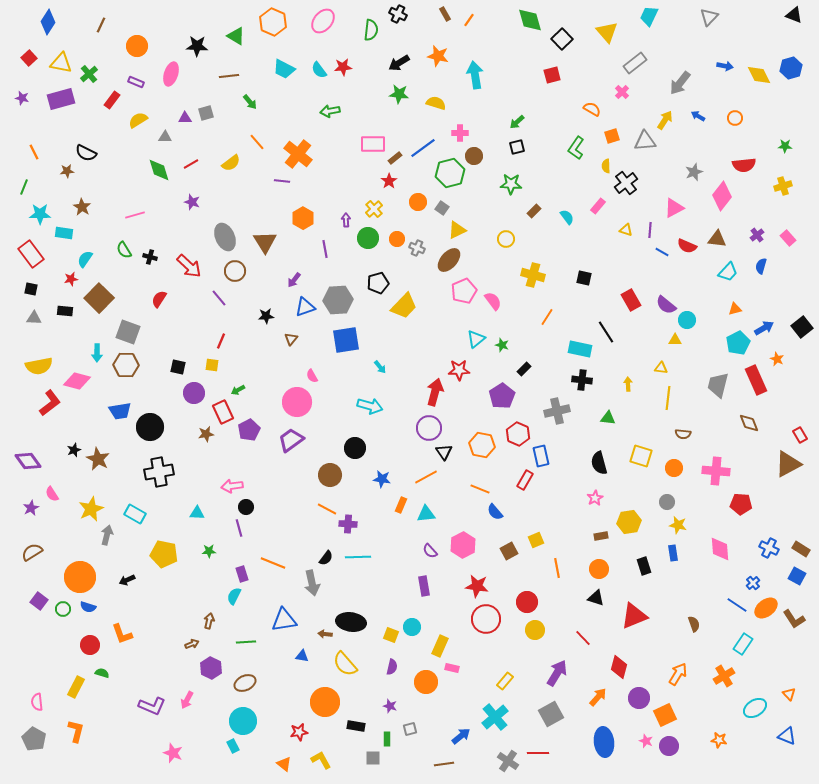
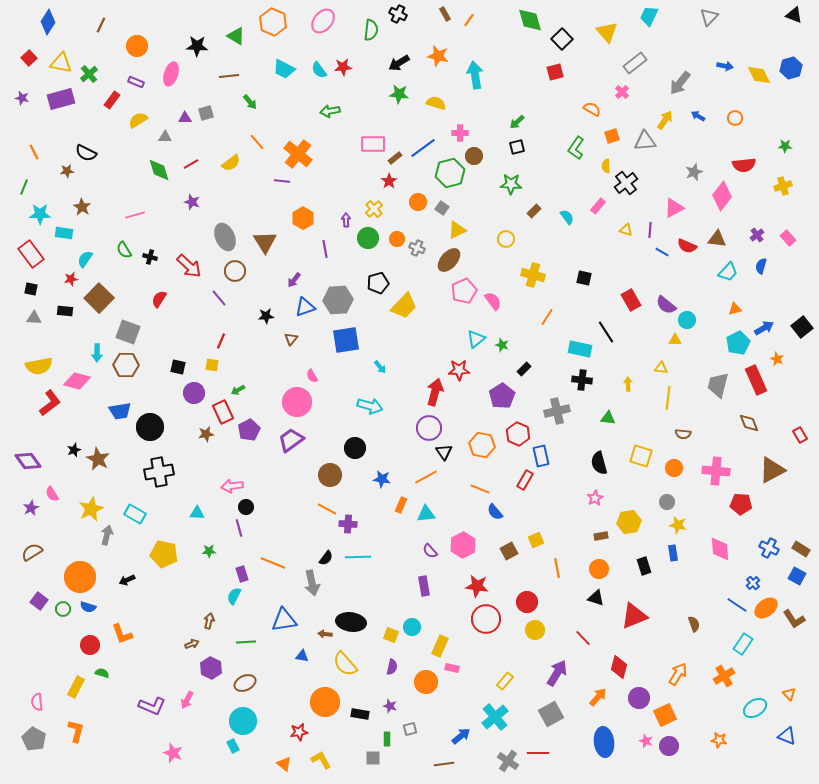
red square at (552, 75): moved 3 px right, 3 px up
brown triangle at (788, 464): moved 16 px left, 6 px down
black rectangle at (356, 726): moved 4 px right, 12 px up
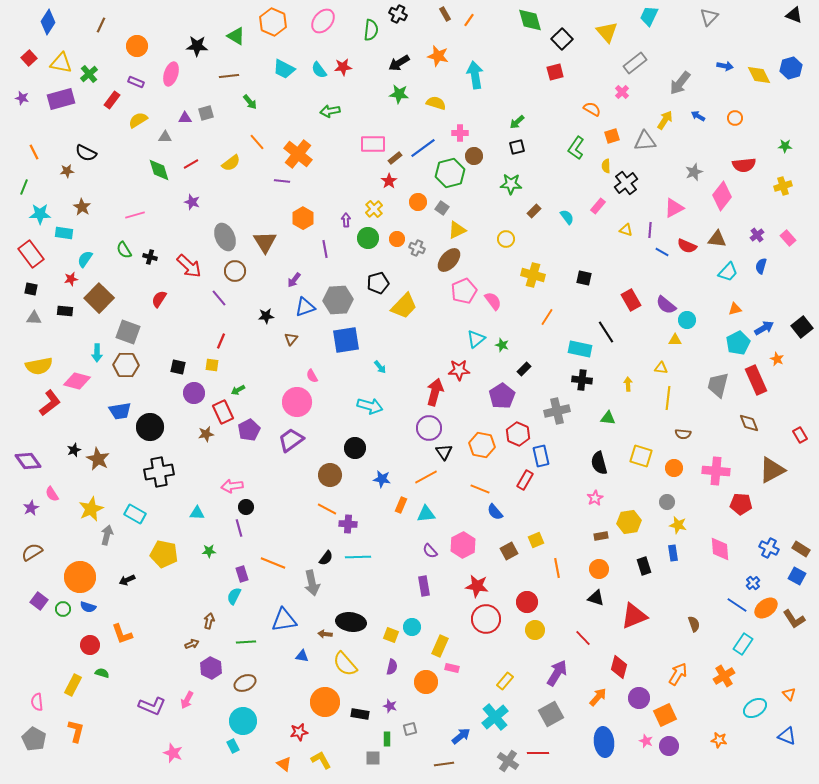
yellow rectangle at (76, 687): moved 3 px left, 2 px up
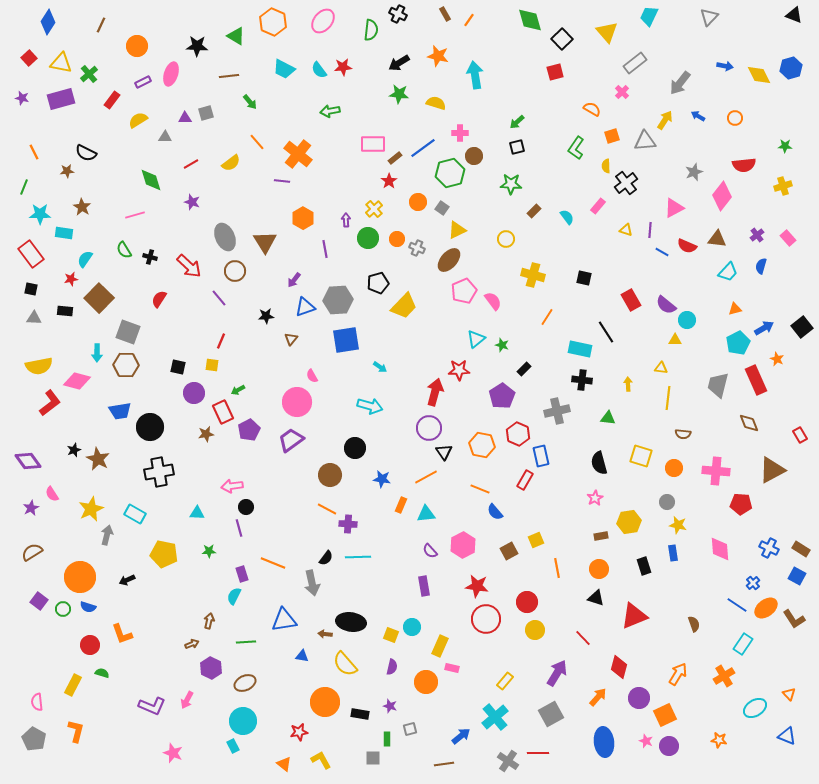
purple rectangle at (136, 82): moved 7 px right; rotated 49 degrees counterclockwise
green diamond at (159, 170): moved 8 px left, 10 px down
cyan arrow at (380, 367): rotated 16 degrees counterclockwise
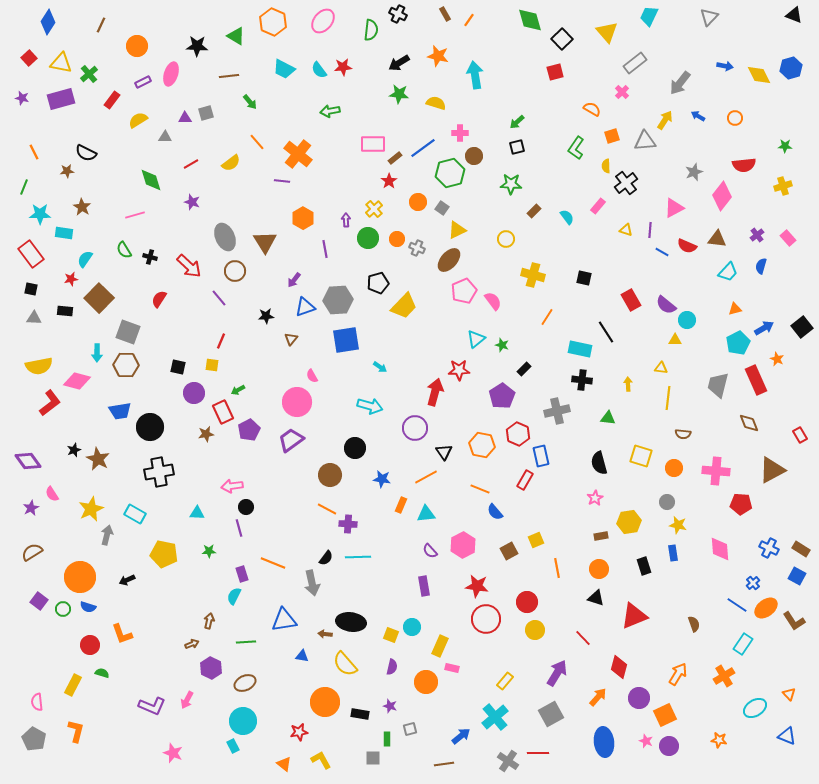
purple circle at (429, 428): moved 14 px left
brown L-shape at (794, 619): moved 2 px down
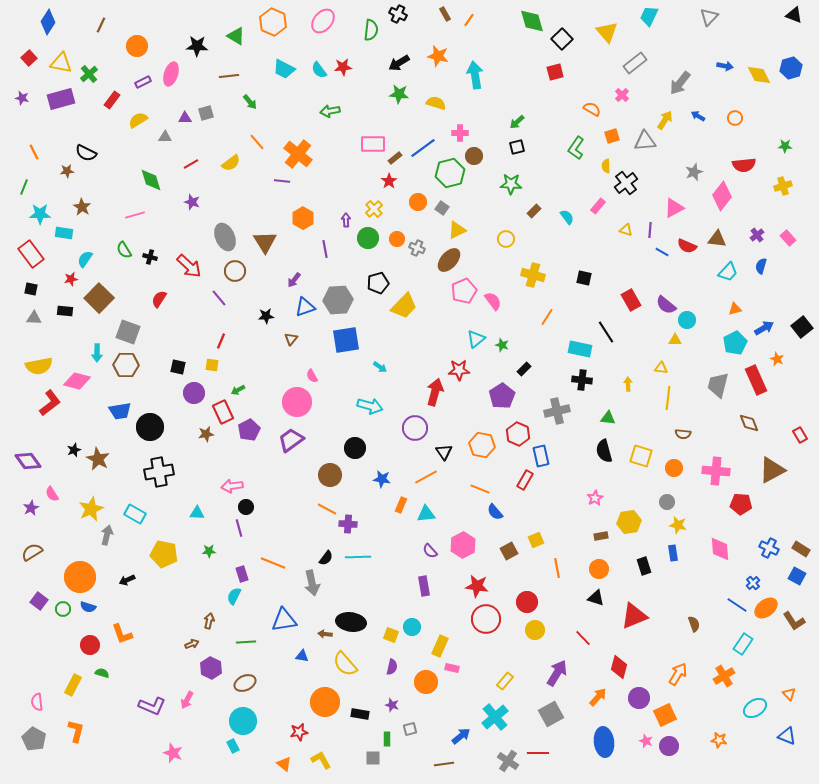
green diamond at (530, 20): moved 2 px right, 1 px down
pink cross at (622, 92): moved 3 px down
cyan pentagon at (738, 343): moved 3 px left
black semicircle at (599, 463): moved 5 px right, 12 px up
purple star at (390, 706): moved 2 px right, 1 px up
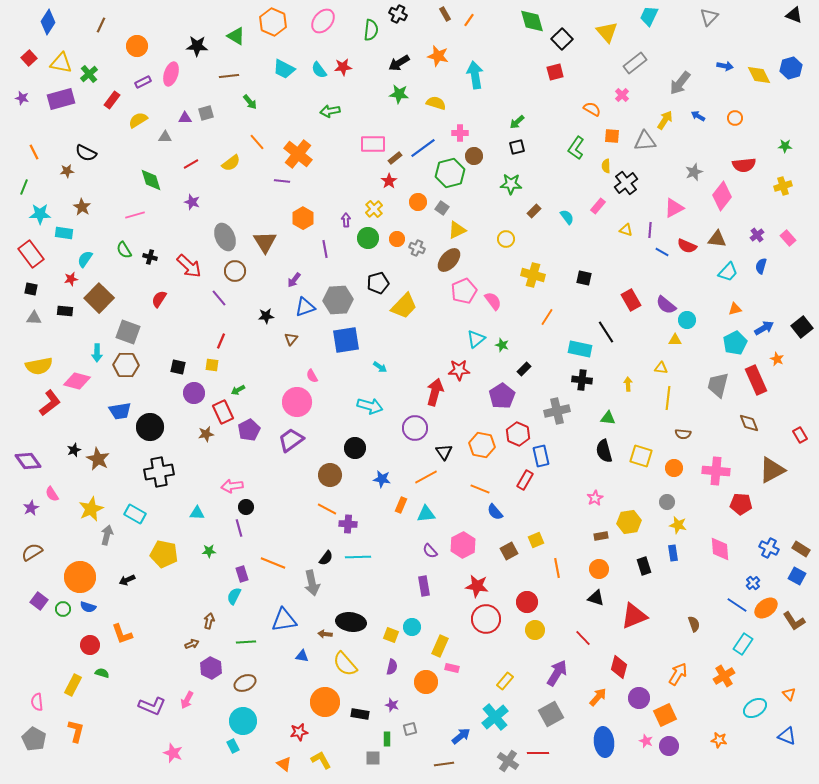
orange square at (612, 136): rotated 21 degrees clockwise
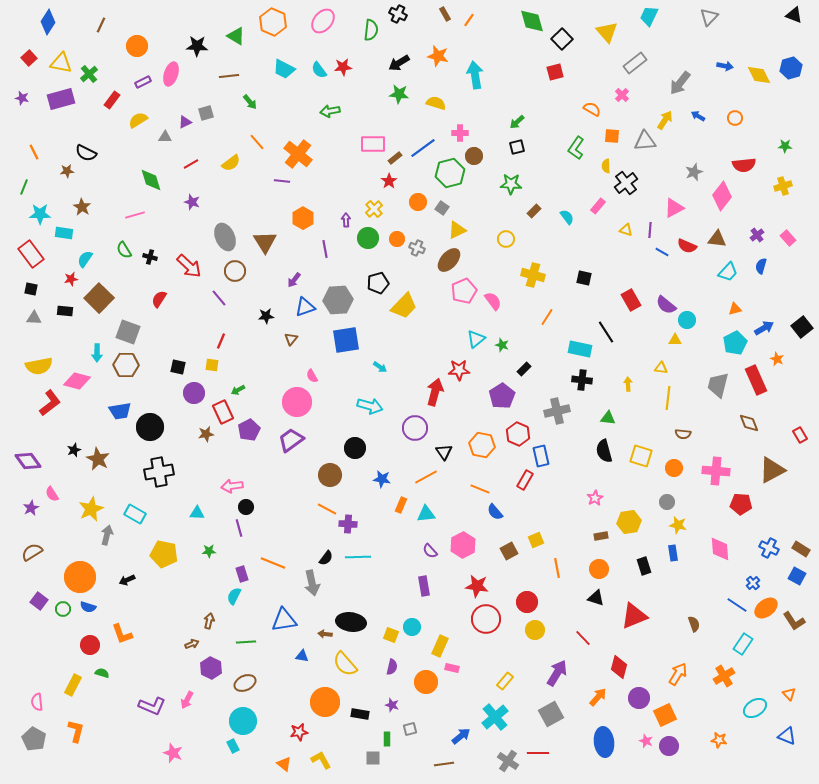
purple triangle at (185, 118): moved 4 px down; rotated 24 degrees counterclockwise
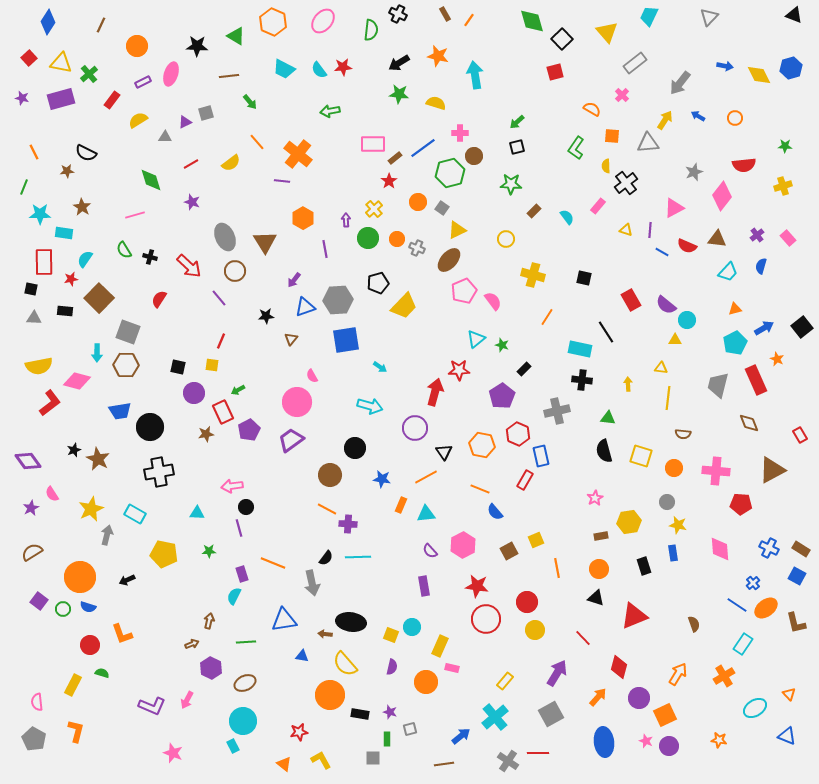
gray triangle at (645, 141): moved 3 px right, 2 px down
red rectangle at (31, 254): moved 13 px right, 8 px down; rotated 36 degrees clockwise
brown L-shape at (794, 621): moved 2 px right, 2 px down; rotated 20 degrees clockwise
orange circle at (325, 702): moved 5 px right, 7 px up
purple star at (392, 705): moved 2 px left, 7 px down
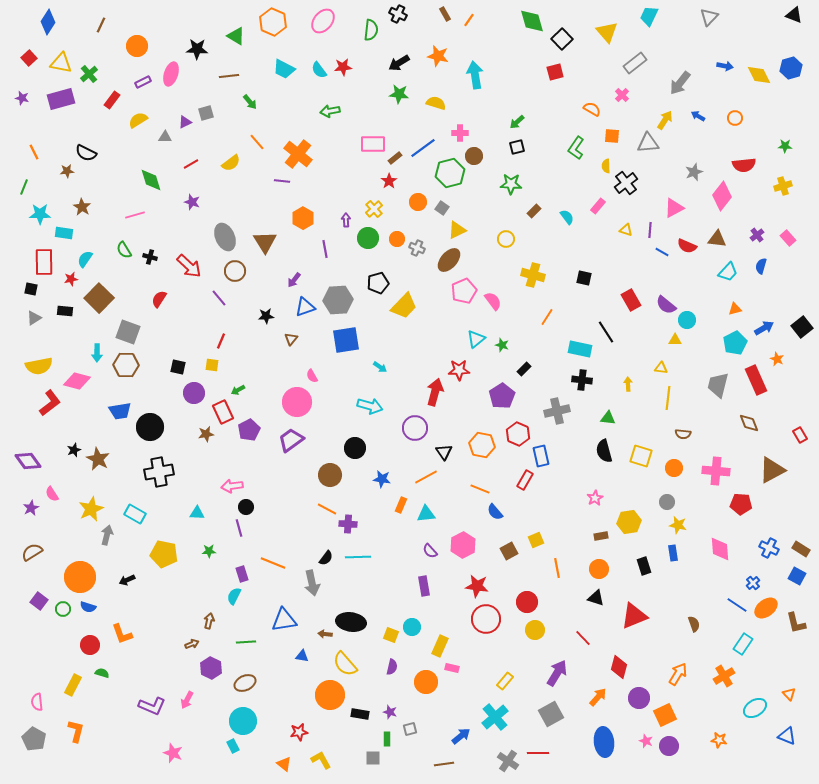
black star at (197, 46): moved 3 px down
gray triangle at (34, 318): rotated 35 degrees counterclockwise
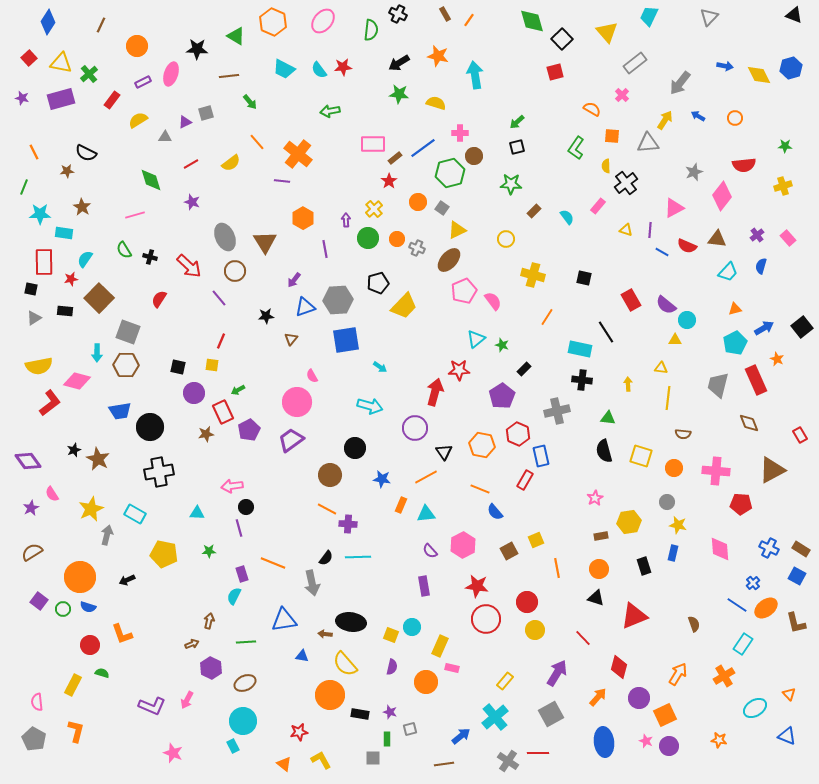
blue rectangle at (673, 553): rotated 21 degrees clockwise
